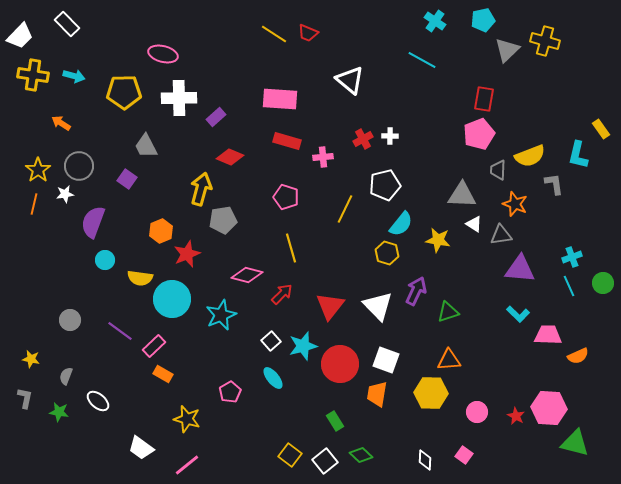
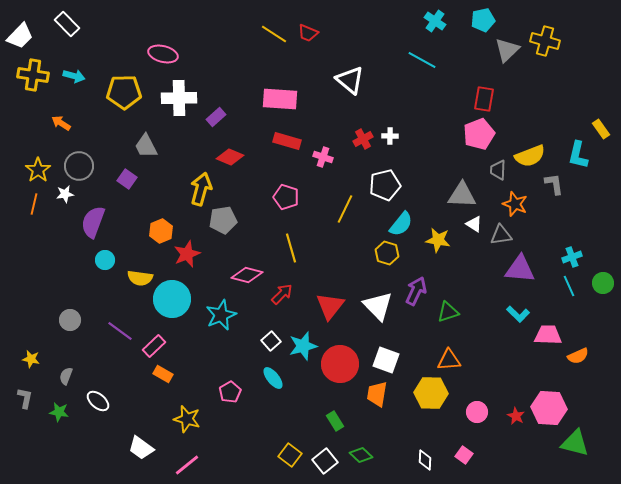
pink cross at (323, 157): rotated 24 degrees clockwise
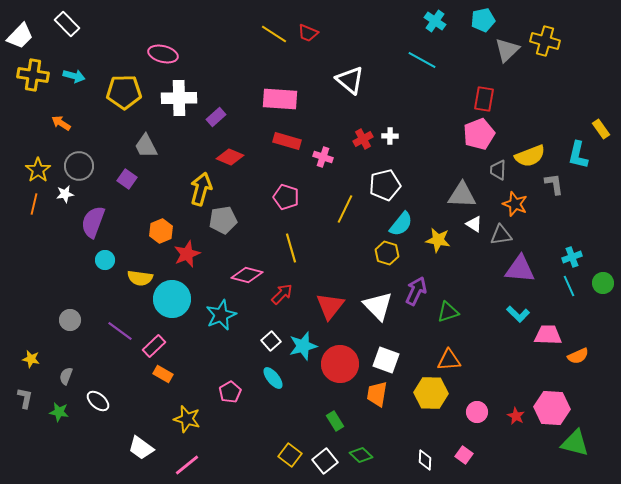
pink hexagon at (549, 408): moved 3 px right
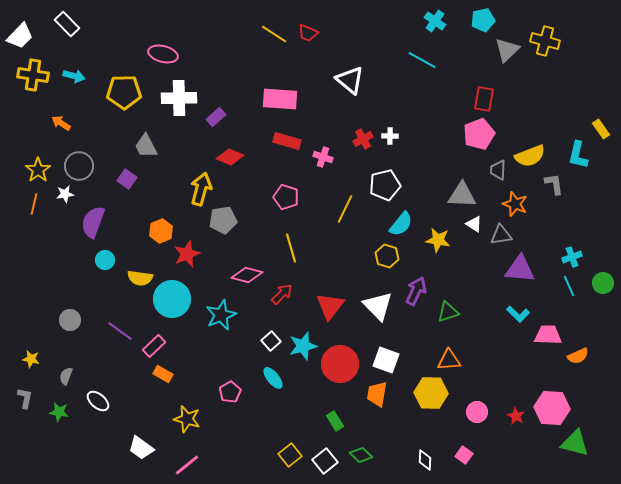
yellow hexagon at (387, 253): moved 3 px down
yellow square at (290, 455): rotated 15 degrees clockwise
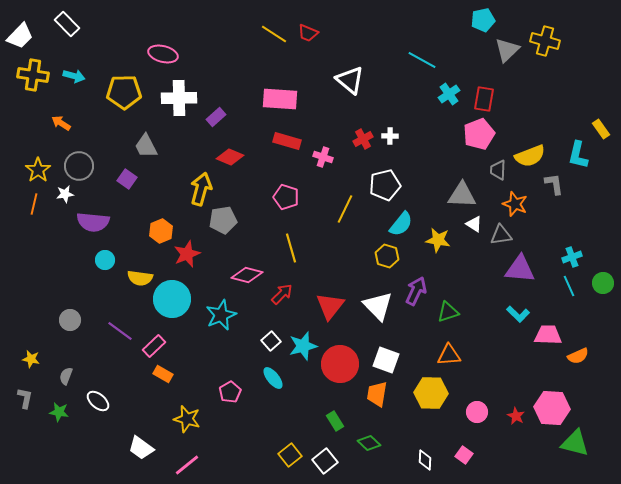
cyan cross at (435, 21): moved 14 px right, 73 px down; rotated 20 degrees clockwise
purple semicircle at (93, 222): rotated 104 degrees counterclockwise
orange triangle at (449, 360): moved 5 px up
green diamond at (361, 455): moved 8 px right, 12 px up
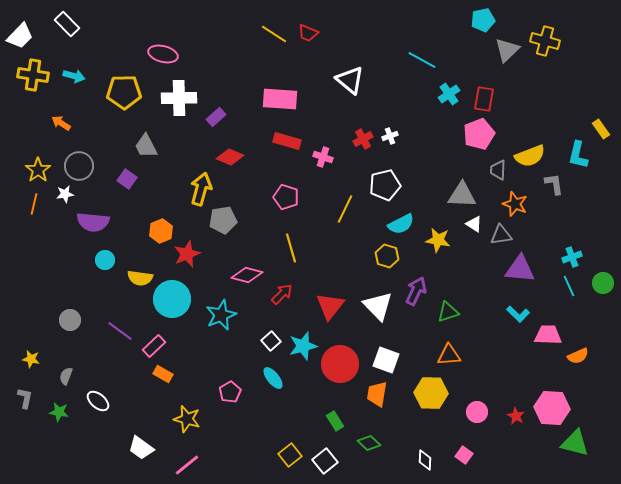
white cross at (390, 136): rotated 21 degrees counterclockwise
cyan semicircle at (401, 224): rotated 24 degrees clockwise
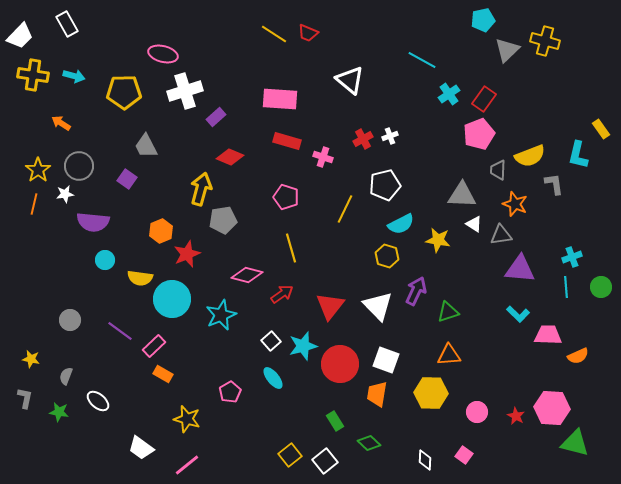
white rectangle at (67, 24): rotated 15 degrees clockwise
white cross at (179, 98): moved 6 px right, 7 px up; rotated 16 degrees counterclockwise
red rectangle at (484, 99): rotated 25 degrees clockwise
green circle at (603, 283): moved 2 px left, 4 px down
cyan line at (569, 286): moved 3 px left, 1 px down; rotated 20 degrees clockwise
red arrow at (282, 294): rotated 10 degrees clockwise
